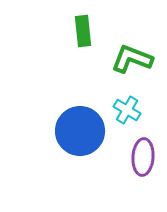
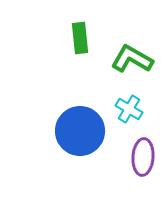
green rectangle: moved 3 px left, 7 px down
green L-shape: rotated 9 degrees clockwise
cyan cross: moved 2 px right, 1 px up
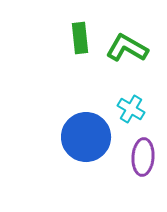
green L-shape: moved 5 px left, 11 px up
cyan cross: moved 2 px right
blue circle: moved 6 px right, 6 px down
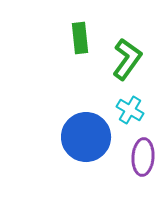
green L-shape: moved 11 px down; rotated 96 degrees clockwise
cyan cross: moved 1 px left, 1 px down
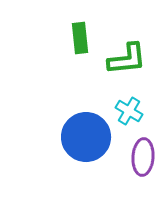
green L-shape: rotated 48 degrees clockwise
cyan cross: moved 1 px left, 1 px down
